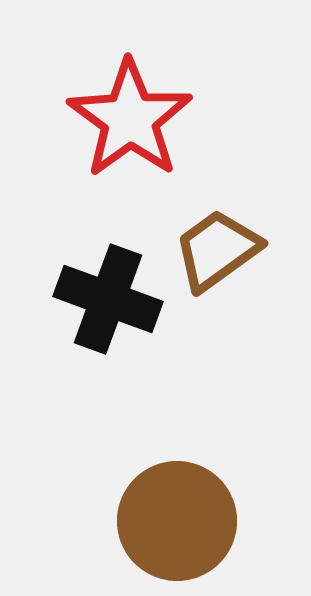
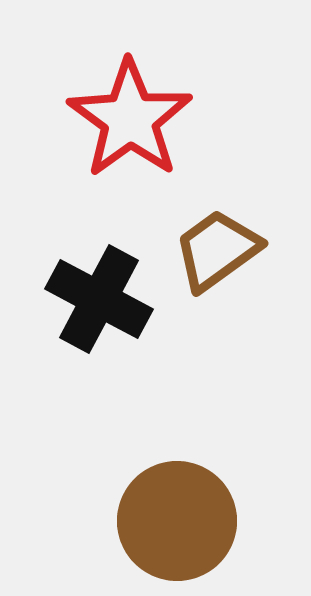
black cross: moved 9 px left; rotated 8 degrees clockwise
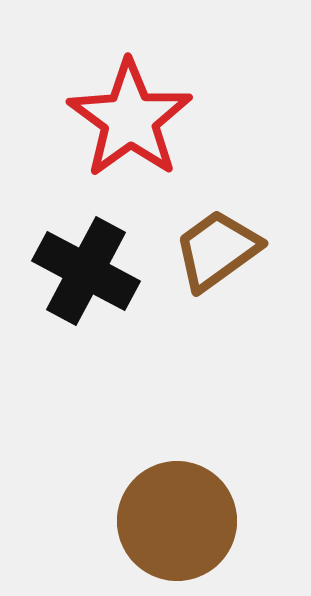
black cross: moved 13 px left, 28 px up
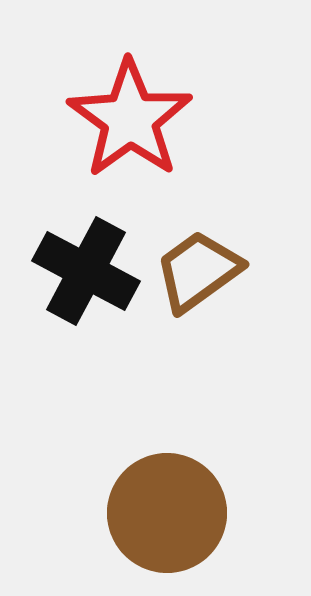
brown trapezoid: moved 19 px left, 21 px down
brown circle: moved 10 px left, 8 px up
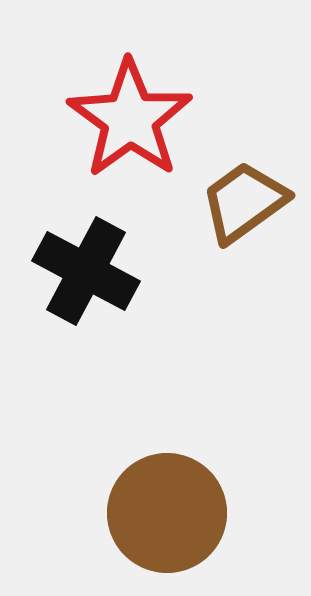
brown trapezoid: moved 46 px right, 69 px up
